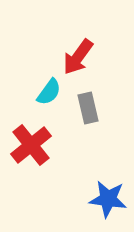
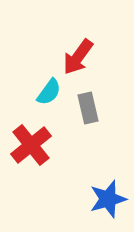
blue star: rotated 24 degrees counterclockwise
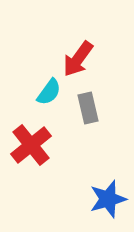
red arrow: moved 2 px down
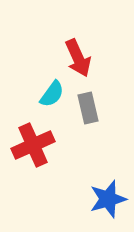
red arrow: moved 1 px up; rotated 60 degrees counterclockwise
cyan semicircle: moved 3 px right, 2 px down
red cross: moved 2 px right; rotated 15 degrees clockwise
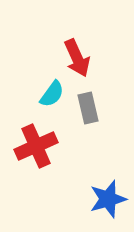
red arrow: moved 1 px left
red cross: moved 3 px right, 1 px down
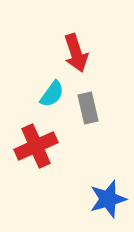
red arrow: moved 1 px left, 5 px up; rotated 6 degrees clockwise
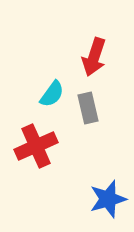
red arrow: moved 18 px right, 4 px down; rotated 36 degrees clockwise
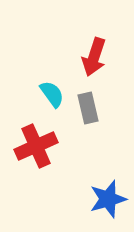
cyan semicircle: rotated 72 degrees counterclockwise
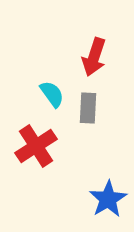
gray rectangle: rotated 16 degrees clockwise
red cross: rotated 9 degrees counterclockwise
blue star: rotated 15 degrees counterclockwise
